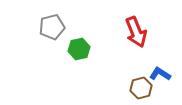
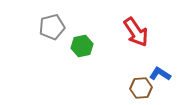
red arrow: rotated 12 degrees counterclockwise
green hexagon: moved 3 px right, 3 px up
brown hexagon: rotated 10 degrees clockwise
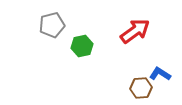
gray pentagon: moved 2 px up
red arrow: moved 1 px left, 1 px up; rotated 92 degrees counterclockwise
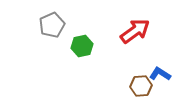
gray pentagon: rotated 10 degrees counterclockwise
brown hexagon: moved 2 px up
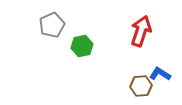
red arrow: moved 6 px right; rotated 36 degrees counterclockwise
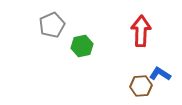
red arrow: rotated 16 degrees counterclockwise
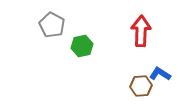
gray pentagon: rotated 20 degrees counterclockwise
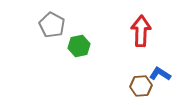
green hexagon: moved 3 px left
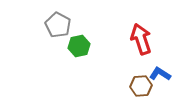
gray pentagon: moved 6 px right
red arrow: moved 8 px down; rotated 20 degrees counterclockwise
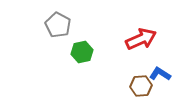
red arrow: rotated 84 degrees clockwise
green hexagon: moved 3 px right, 6 px down
